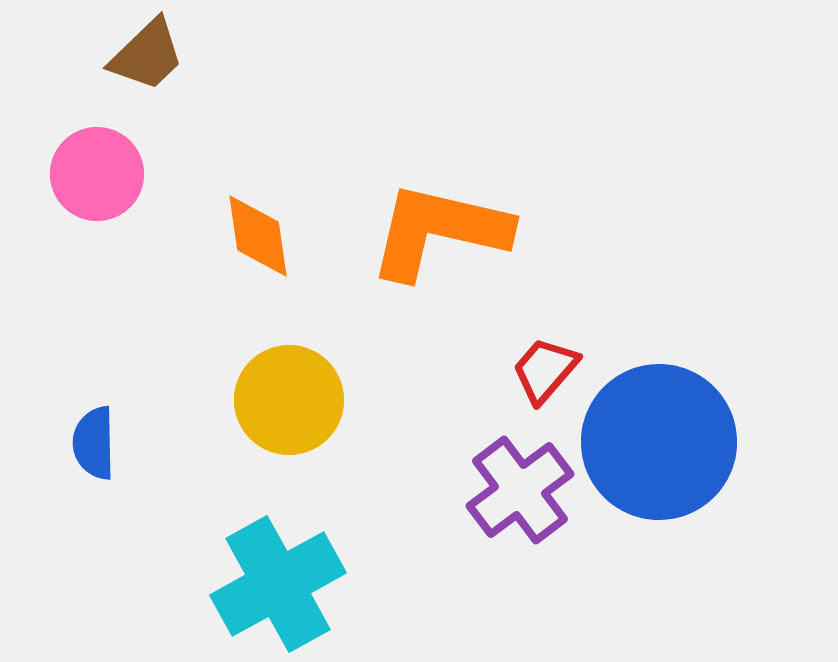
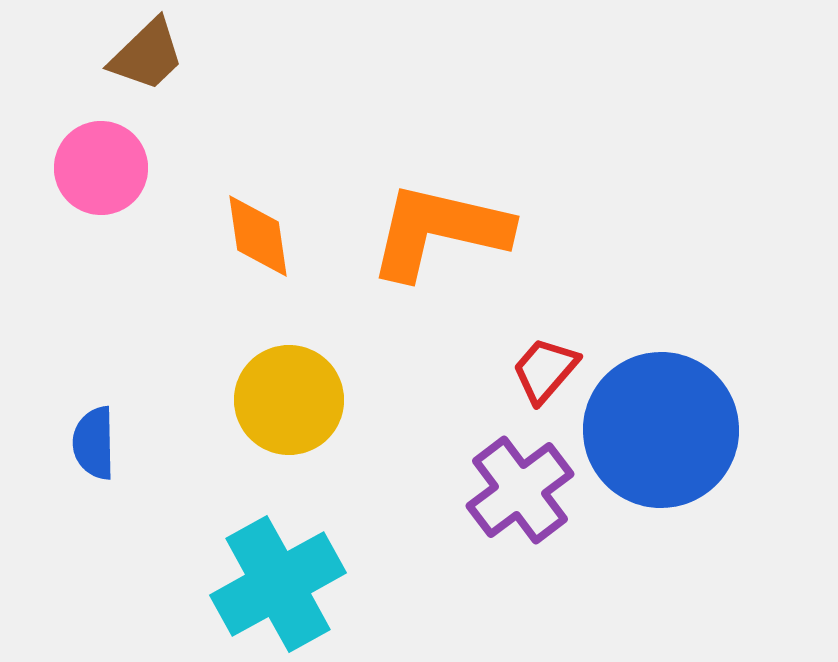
pink circle: moved 4 px right, 6 px up
blue circle: moved 2 px right, 12 px up
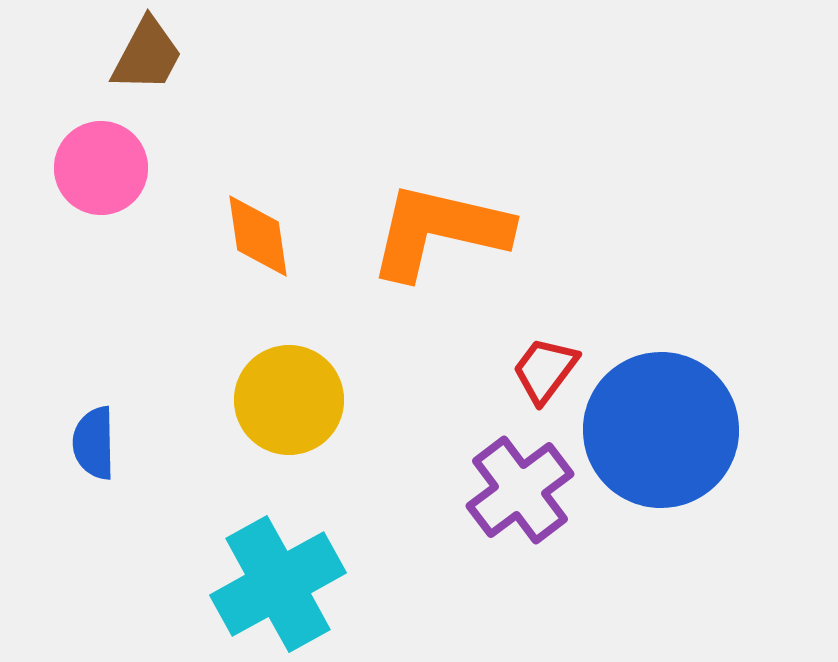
brown trapezoid: rotated 18 degrees counterclockwise
red trapezoid: rotated 4 degrees counterclockwise
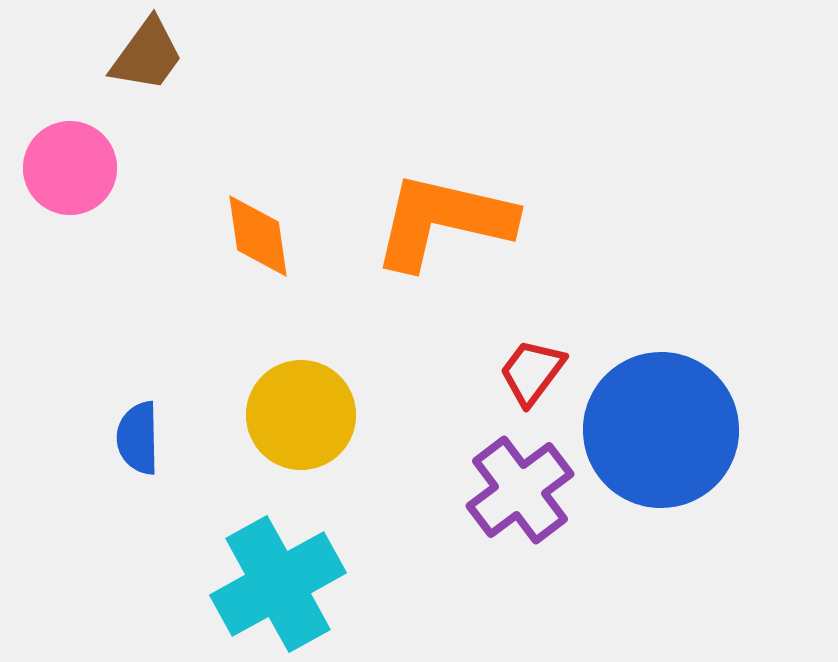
brown trapezoid: rotated 8 degrees clockwise
pink circle: moved 31 px left
orange L-shape: moved 4 px right, 10 px up
red trapezoid: moved 13 px left, 2 px down
yellow circle: moved 12 px right, 15 px down
blue semicircle: moved 44 px right, 5 px up
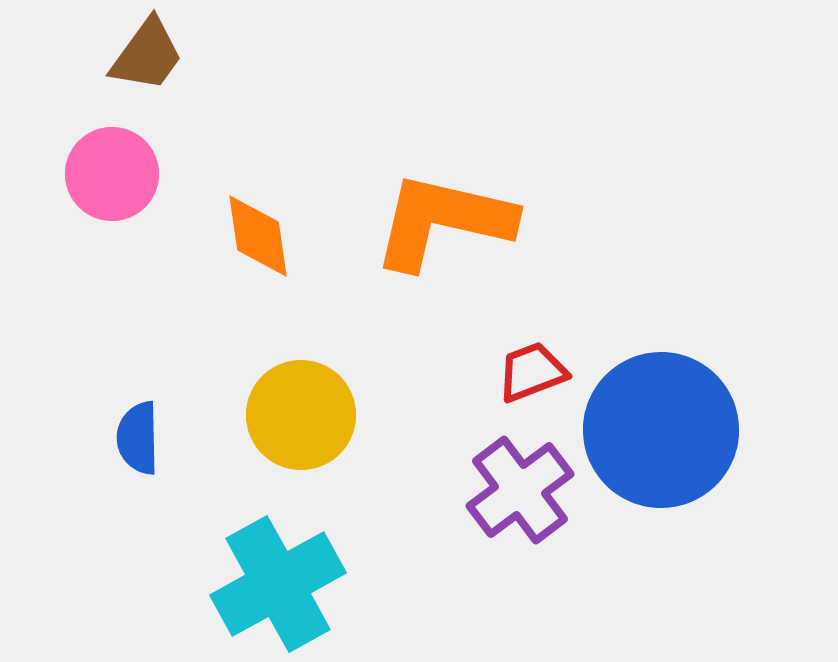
pink circle: moved 42 px right, 6 px down
red trapezoid: rotated 32 degrees clockwise
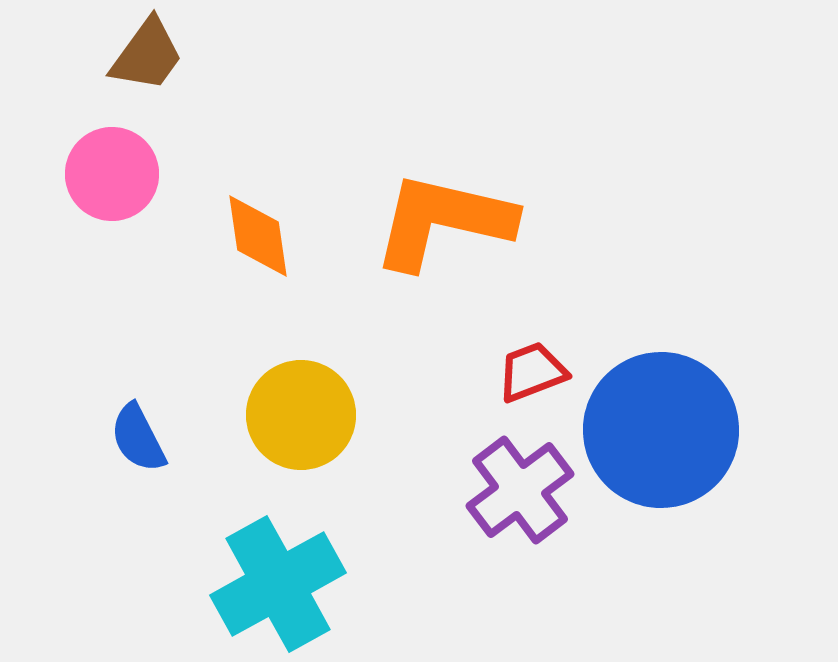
blue semicircle: rotated 26 degrees counterclockwise
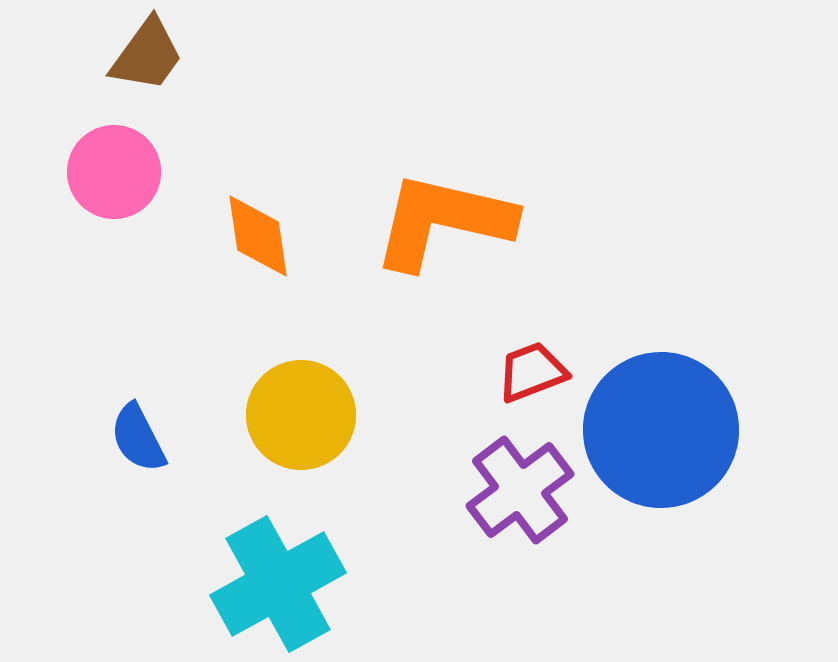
pink circle: moved 2 px right, 2 px up
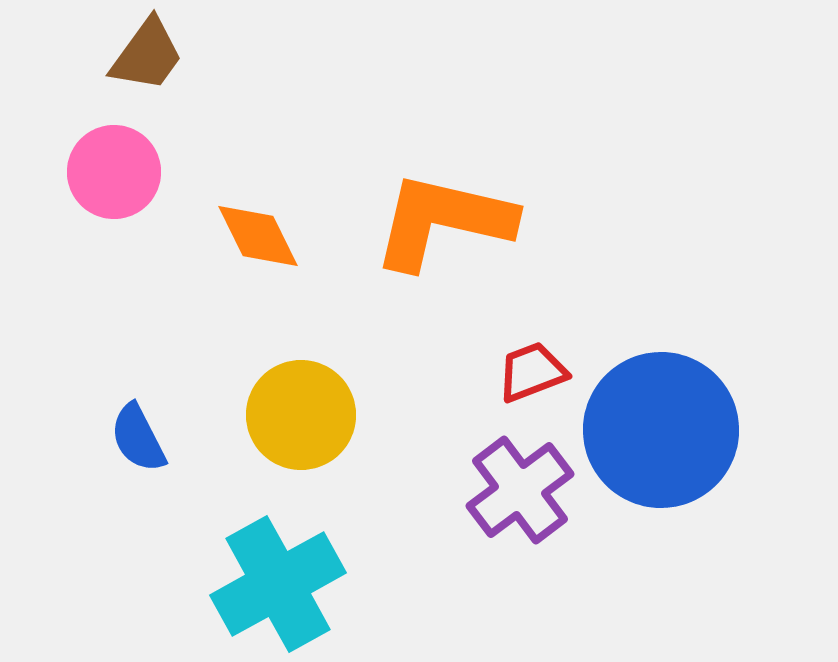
orange diamond: rotated 18 degrees counterclockwise
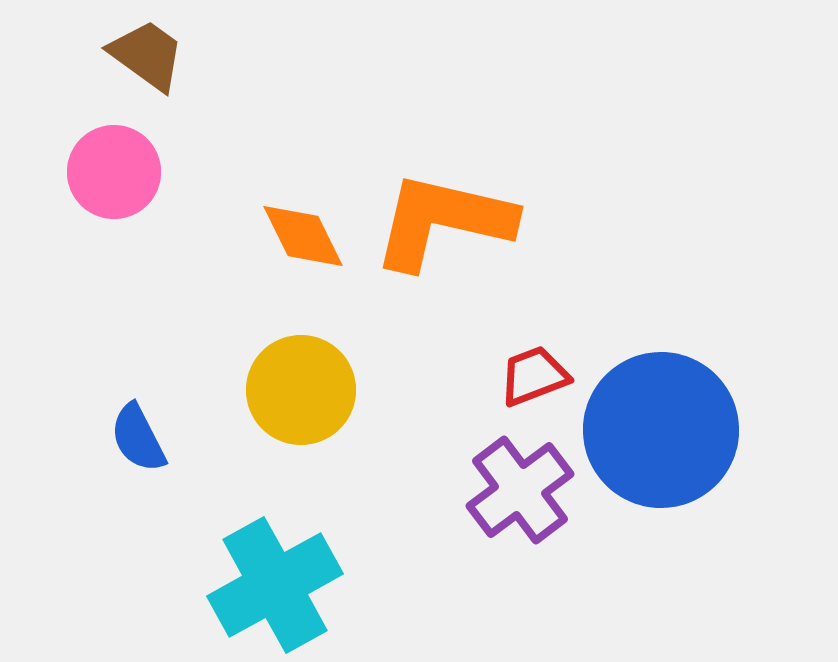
brown trapezoid: rotated 90 degrees counterclockwise
orange diamond: moved 45 px right
red trapezoid: moved 2 px right, 4 px down
yellow circle: moved 25 px up
cyan cross: moved 3 px left, 1 px down
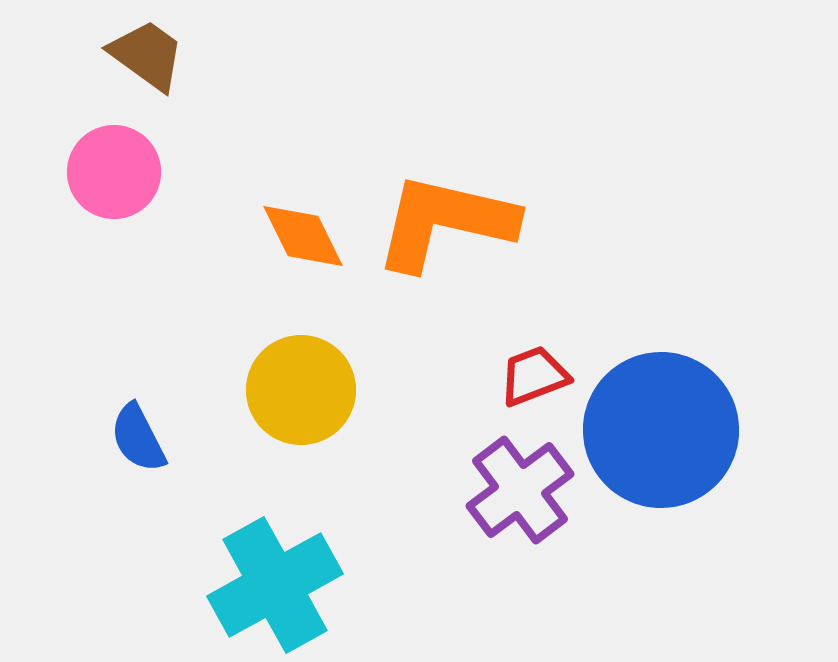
orange L-shape: moved 2 px right, 1 px down
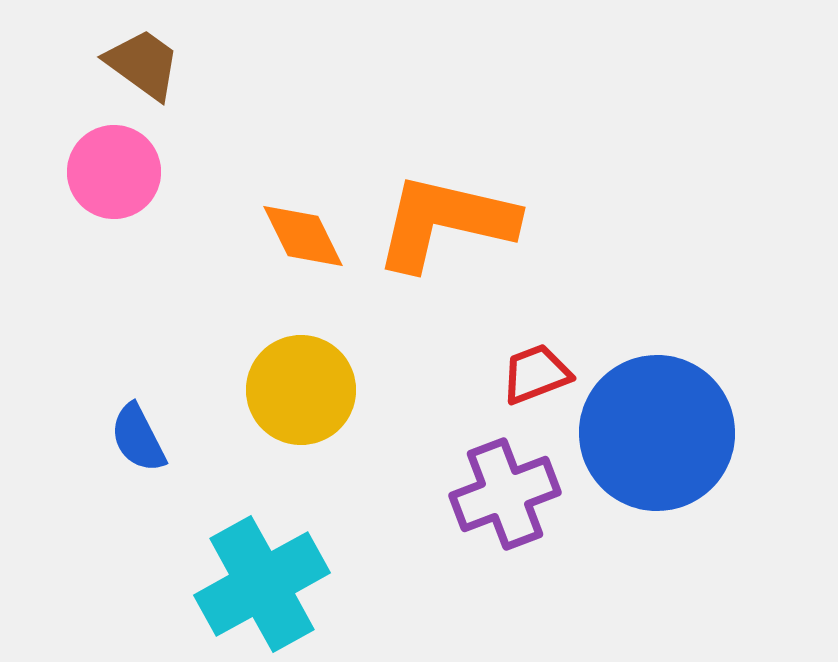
brown trapezoid: moved 4 px left, 9 px down
red trapezoid: moved 2 px right, 2 px up
blue circle: moved 4 px left, 3 px down
purple cross: moved 15 px left, 4 px down; rotated 16 degrees clockwise
cyan cross: moved 13 px left, 1 px up
